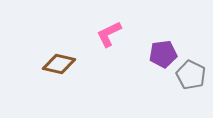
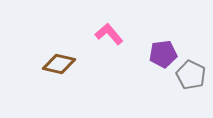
pink L-shape: rotated 76 degrees clockwise
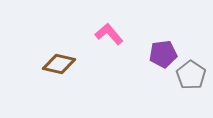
gray pentagon: rotated 8 degrees clockwise
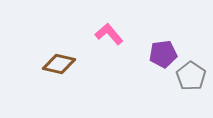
gray pentagon: moved 1 px down
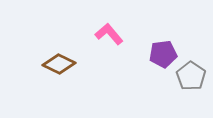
brown diamond: rotated 12 degrees clockwise
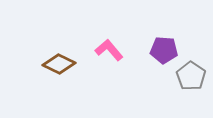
pink L-shape: moved 16 px down
purple pentagon: moved 1 px right, 4 px up; rotated 12 degrees clockwise
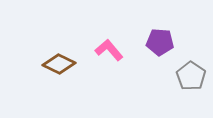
purple pentagon: moved 4 px left, 8 px up
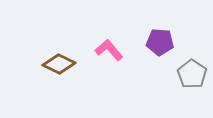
gray pentagon: moved 1 px right, 2 px up
